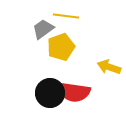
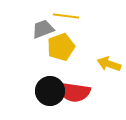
gray trapezoid: rotated 15 degrees clockwise
yellow arrow: moved 3 px up
black circle: moved 2 px up
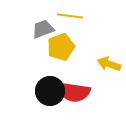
yellow line: moved 4 px right
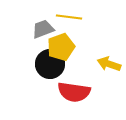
yellow line: moved 1 px left, 1 px down
black circle: moved 27 px up
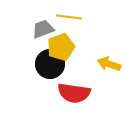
red semicircle: moved 1 px down
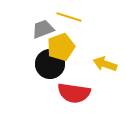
yellow line: rotated 10 degrees clockwise
yellow arrow: moved 4 px left
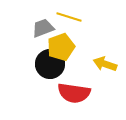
gray trapezoid: moved 1 px up
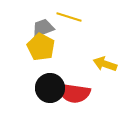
yellow pentagon: moved 20 px left; rotated 24 degrees counterclockwise
black circle: moved 24 px down
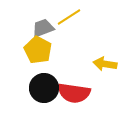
yellow line: rotated 50 degrees counterclockwise
yellow pentagon: moved 3 px left, 3 px down
yellow arrow: rotated 10 degrees counterclockwise
black circle: moved 6 px left
